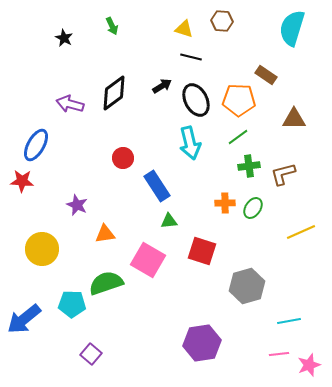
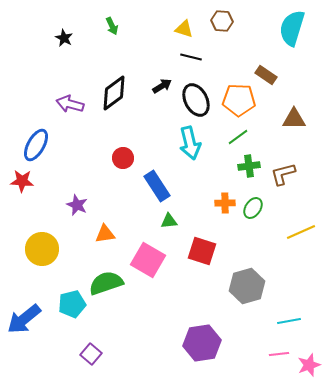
cyan pentagon: rotated 16 degrees counterclockwise
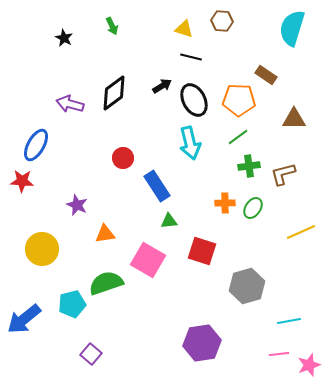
black ellipse: moved 2 px left
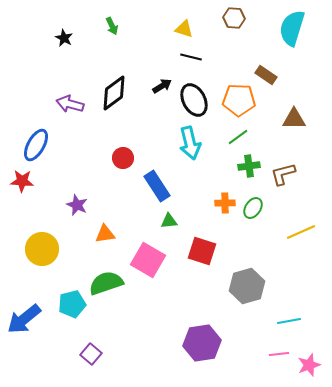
brown hexagon: moved 12 px right, 3 px up
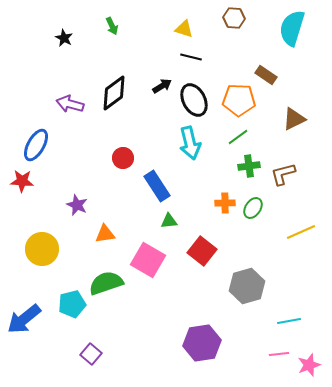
brown triangle: rotated 25 degrees counterclockwise
red square: rotated 20 degrees clockwise
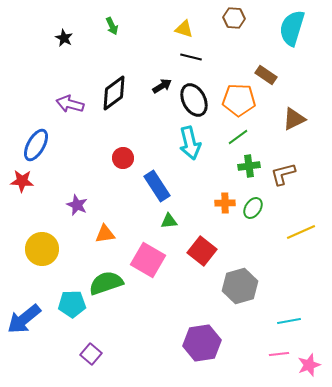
gray hexagon: moved 7 px left
cyan pentagon: rotated 12 degrees clockwise
